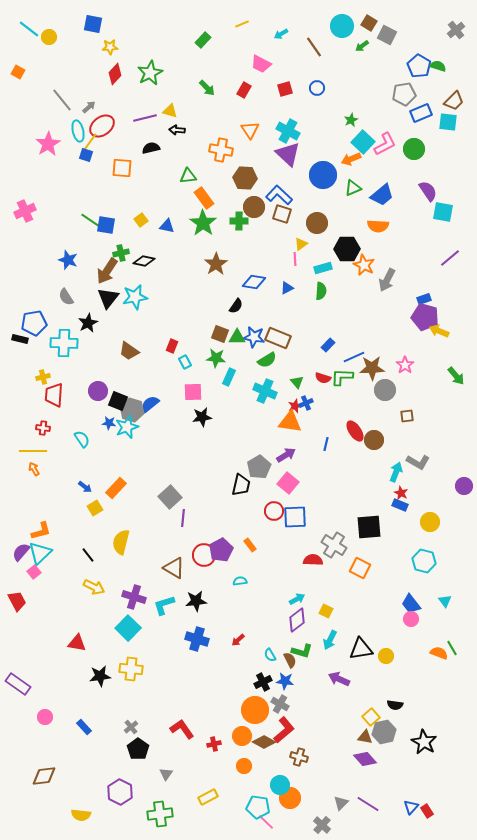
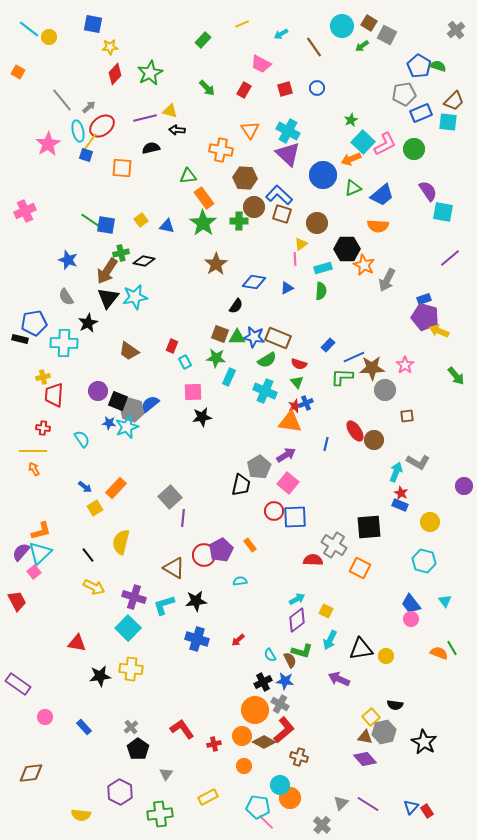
red semicircle at (323, 378): moved 24 px left, 14 px up
brown diamond at (44, 776): moved 13 px left, 3 px up
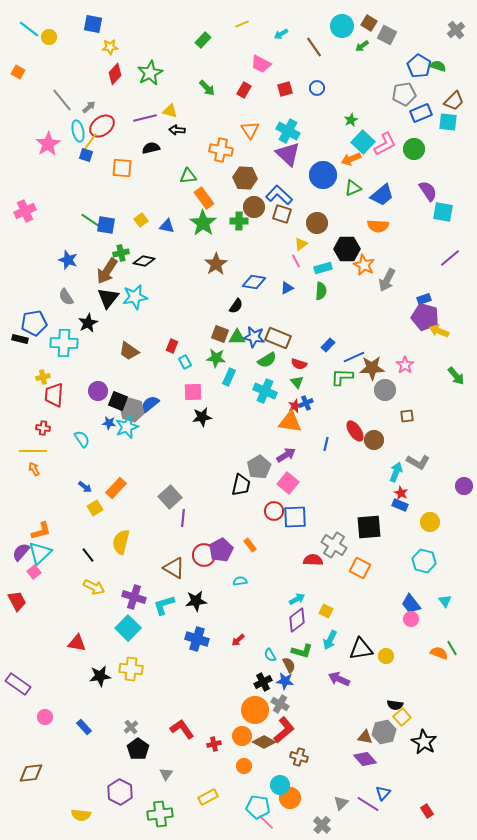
pink line at (295, 259): moved 1 px right, 2 px down; rotated 24 degrees counterclockwise
brown semicircle at (290, 660): moved 1 px left, 5 px down
yellow square at (371, 717): moved 31 px right
blue triangle at (411, 807): moved 28 px left, 14 px up
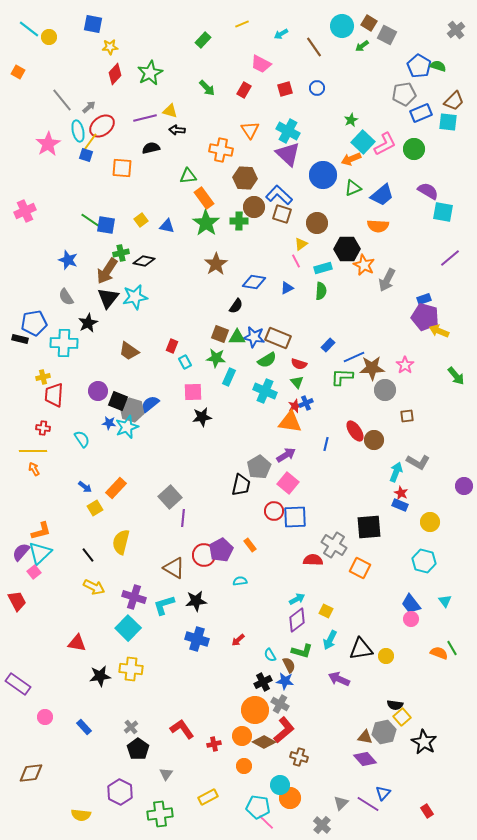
purple semicircle at (428, 191): rotated 25 degrees counterclockwise
green star at (203, 223): moved 3 px right
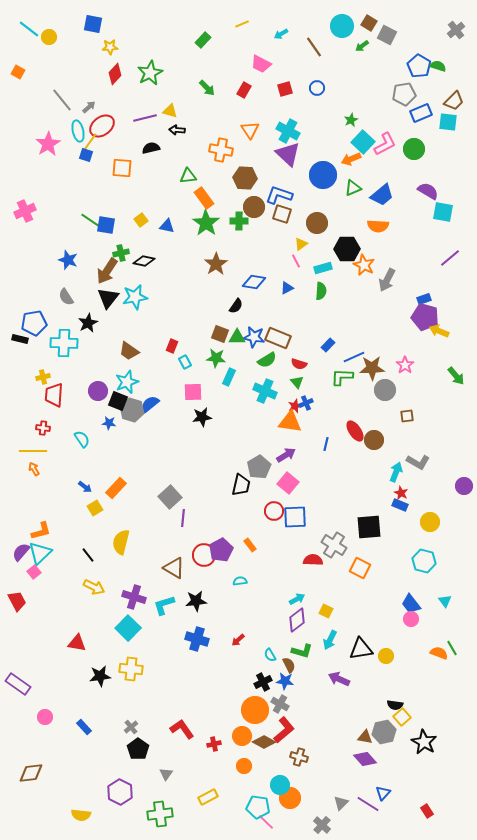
blue L-shape at (279, 195): rotated 24 degrees counterclockwise
cyan star at (127, 427): moved 45 px up
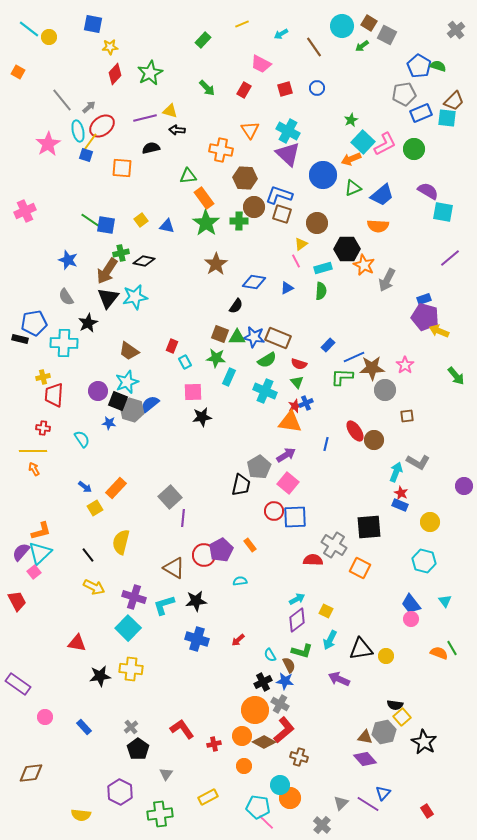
cyan square at (448, 122): moved 1 px left, 4 px up
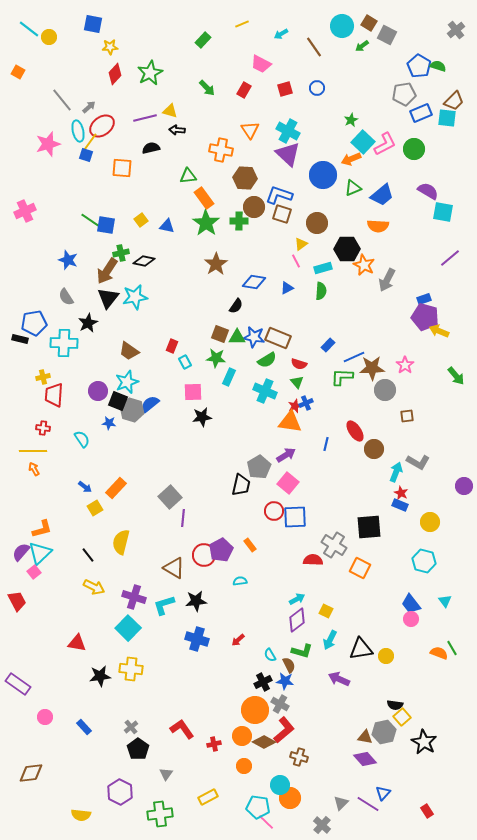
pink star at (48, 144): rotated 15 degrees clockwise
brown circle at (374, 440): moved 9 px down
orange L-shape at (41, 531): moved 1 px right, 2 px up
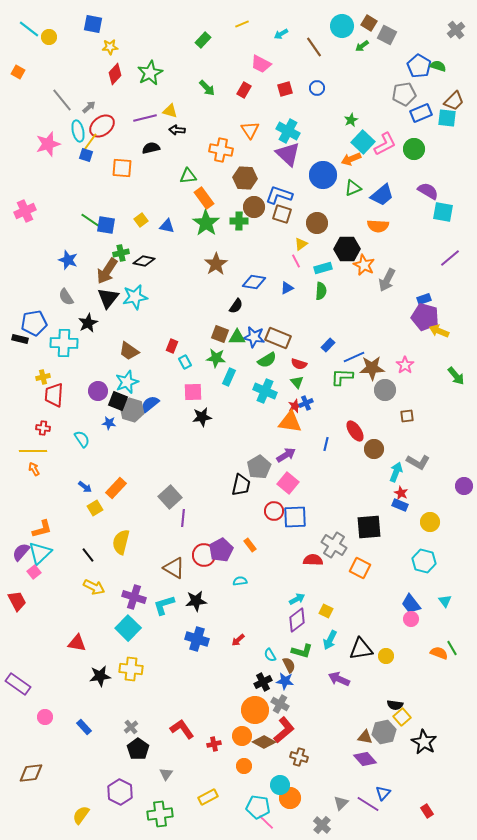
yellow semicircle at (81, 815): rotated 120 degrees clockwise
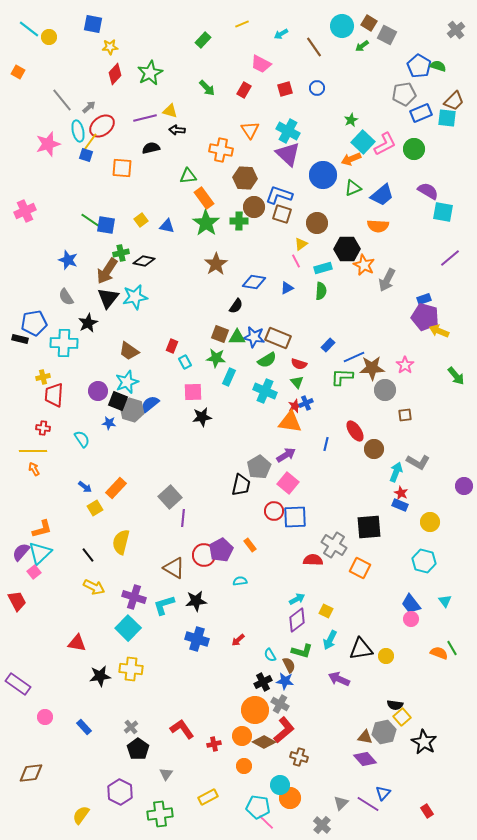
brown square at (407, 416): moved 2 px left, 1 px up
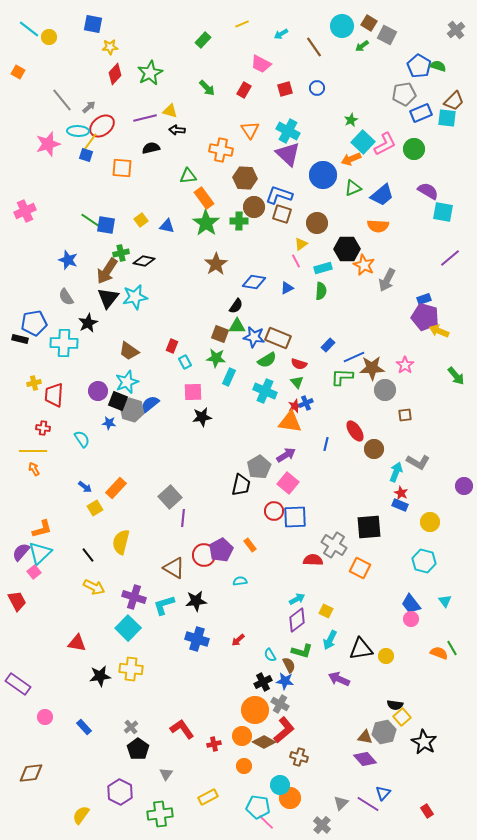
cyan ellipse at (78, 131): rotated 75 degrees counterclockwise
green triangle at (237, 337): moved 11 px up
yellow cross at (43, 377): moved 9 px left, 6 px down
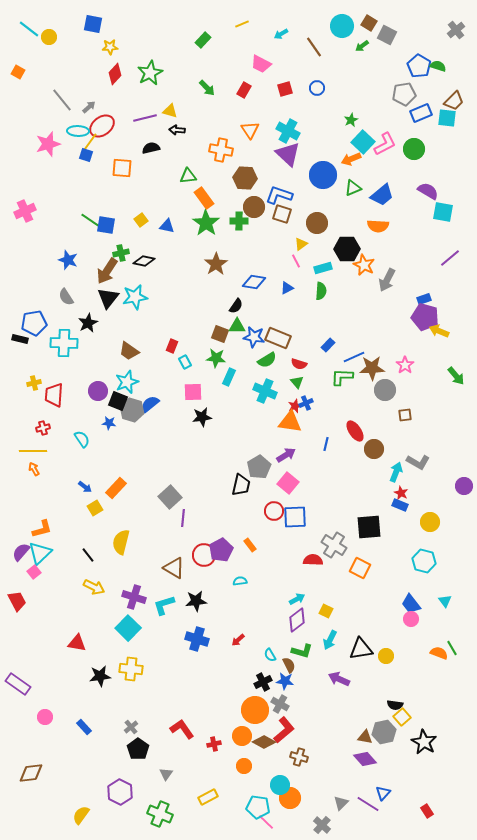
red cross at (43, 428): rotated 24 degrees counterclockwise
green cross at (160, 814): rotated 30 degrees clockwise
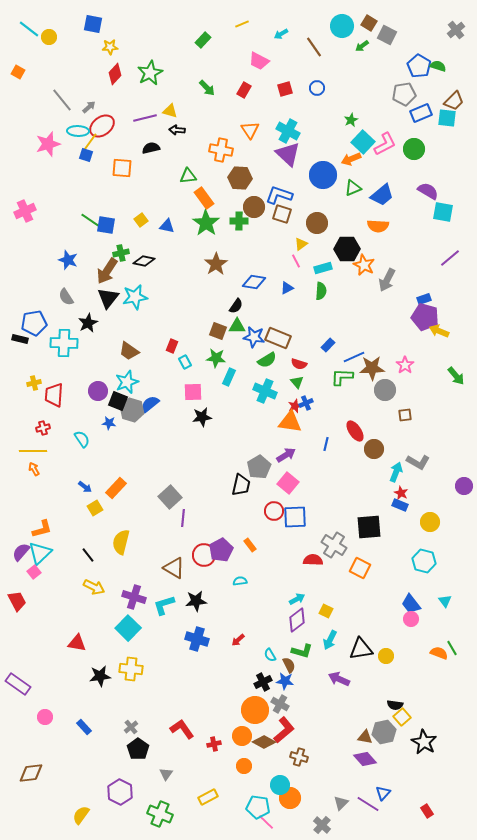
pink trapezoid at (261, 64): moved 2 px left, 3 px up
brown hexagon at (245, 178): moved 5 px left
brown square at (220, 334): moved 2 px left, 3 px up
